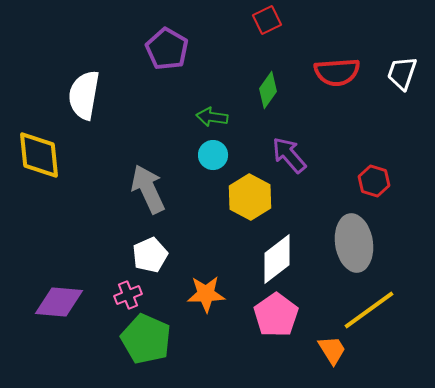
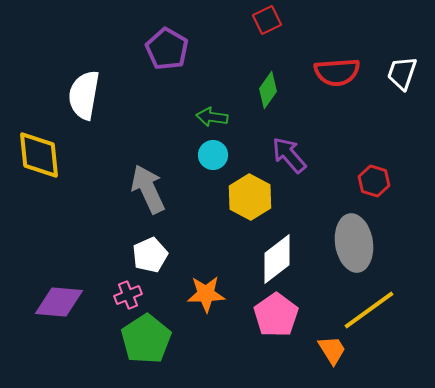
green pentagon: rotated 15 degrees clockwise
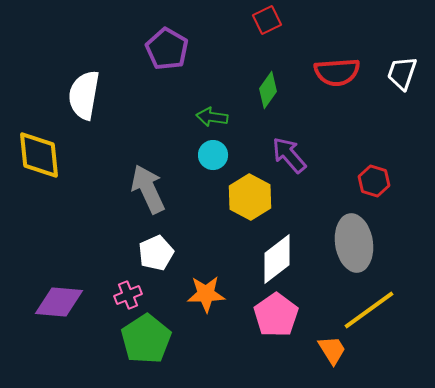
white pentagon: moved 6 px right, 2 px up
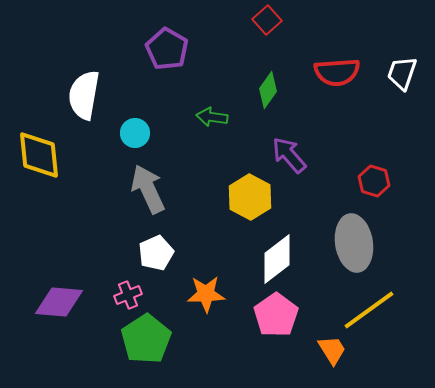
red square: rotated 16 degrees counterclockwise
cyan circle: moved 78 px left, 22 px up
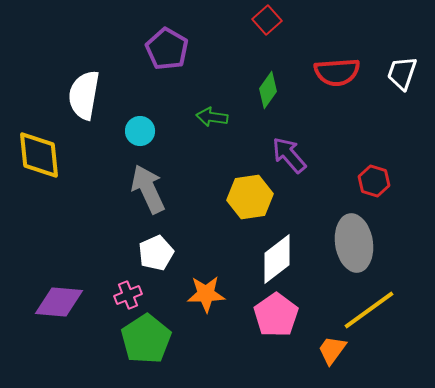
cyan circle: moved 5 px right, 2 px up
yellow hexagon: rotated 24 degrees clockwise
orange trapezoid: rotated 112 degrees counterclockwise
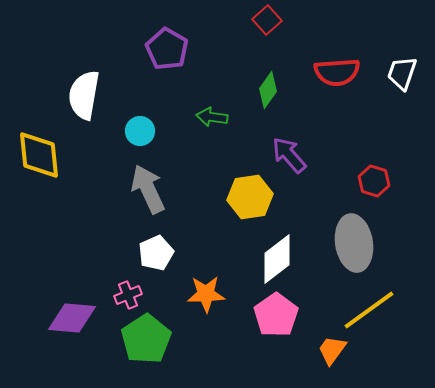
purple diamond: moved 13 px right, 16 px down
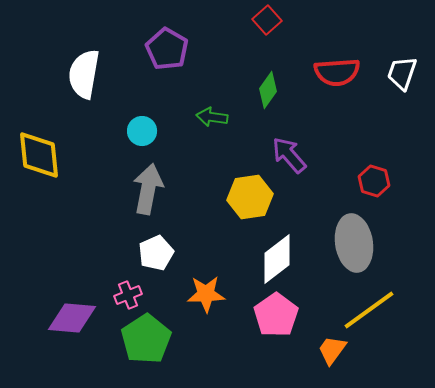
white semicircle: moved 21 px up
cyan circle: moved 2 px right
gray arrow: rotated 36 degrees clockwise
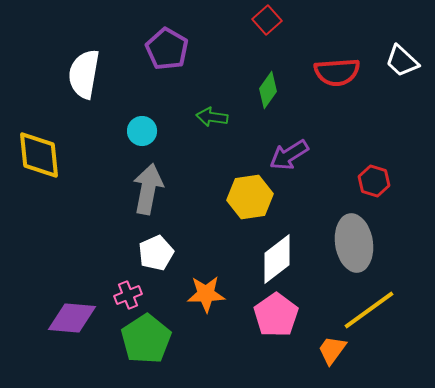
white trapezoid: moved 12 px up; rotated 66 degrees counterclockwise
purple arrow: rotated 81 degrees counterclockwise
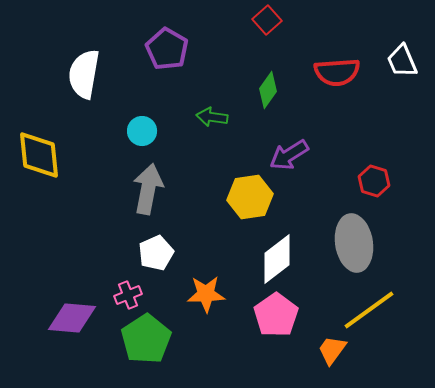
white trapezoid: rotated 24 degrees clockwise
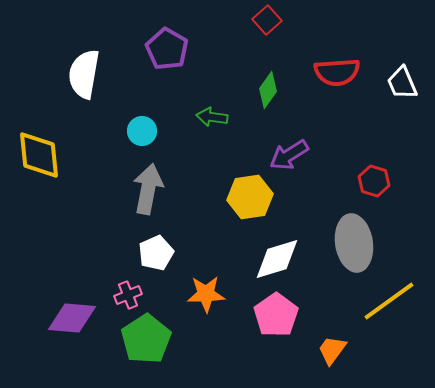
white trapezoid: moved 22 px down
white diamond: rotated 21 degrees clockwise
yellow line: moved 20 px right, 9 px up
